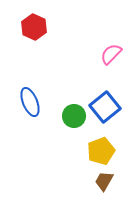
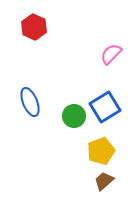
blue square: rotated 8 degrees clockwise
brown trapezoid: rotated 20 degrees clockwise
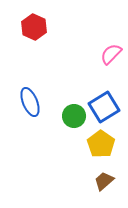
blue square: moved 1 px left
yellow pentagon: moved 7 px up; rotated 16 degrees counterclockwise
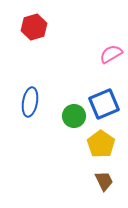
red hexagon: rotated 20 degrees clockwise
pink semicircle: rotated 15 degrees clockwise
blue ellipse: rotated 32 degrees clockwise
blue square: moved 3 px up; rotated 8 degrees clockwise
brown trapezoid: rotated 105 degrees clockwise
